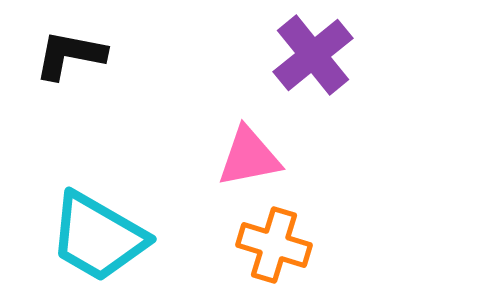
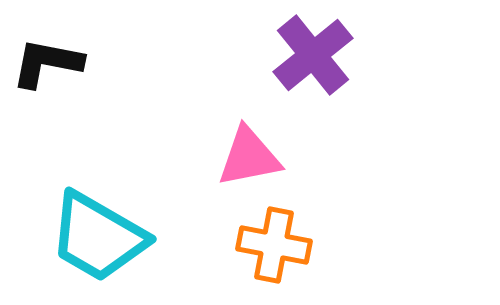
black L-shape: moved 23 px left, 8 px down
orange cross: rotated 6 degrees counterclockwise
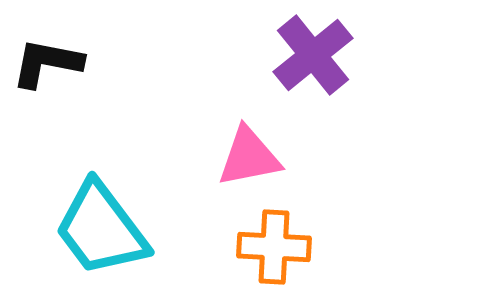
cyan trapezoid: moved 3 px right, 8 px up; rotated 23 degrees clockwise
orange cross: moved 2 px down; rotated 8 degrees counterclockwise
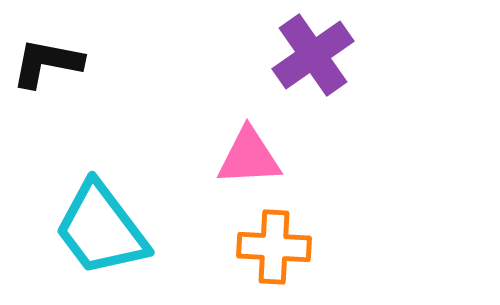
purple cross: rotated 4 degrees clockwise
pink triangle: rotated 8 degrees clockwise
